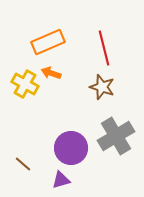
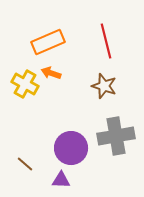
red line: moved 2 px right, 7 px up
brown star: moved 2 px right, 1 px up
gray cross: rotated 21 degrees clockwise
brown line: moved 2 px right
purple triangle: rotated 18 degrees clockwise
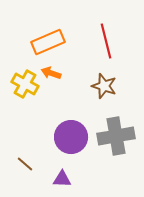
purple circle: moved 11 px up
purple triangle: moved 1 px right, 1 px up
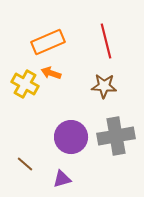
brown star: rotated 15 degrees counterclockwise
purple triangle: rotated 18 degrees counterclockwise
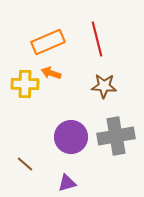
red line: moved 9 px left, 2 px up
yellow cross: rotated 28 degrees counterclockwise
purple triangle: moved 5 px right, 4 px down
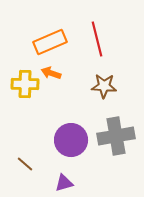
orange rectangle: moved 2 px right
purple circle: moved 3 px down
purple triangle: moved 3 px left
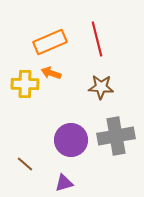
brown star: moved 3 px left, 1 px down
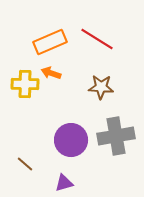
red line: rotated 44 degrees counterclockwise
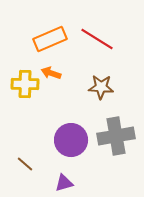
orange rectangle: moved 3 px up
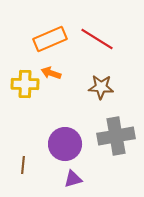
purple circle: moved 6 px left, 4 px down
brown line: moved 2 px left, 1 px down; rotated 54 degrees clockwise
purple triangle: moved 9 px right, 4 px up
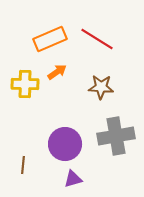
orange arrow: moved 6 px right, 1 px up; rotated 126 degrees clockwise
